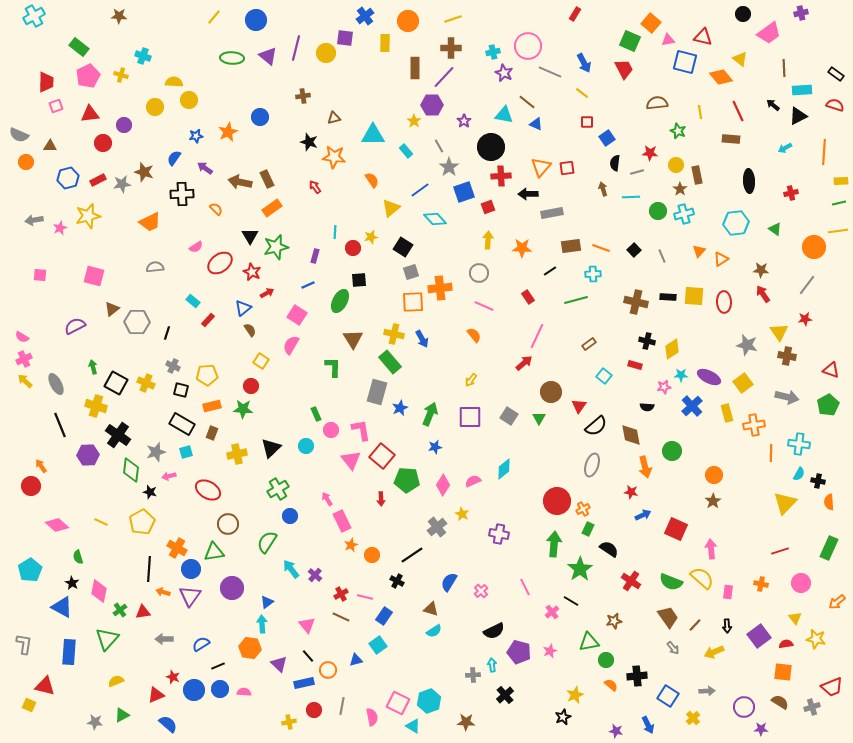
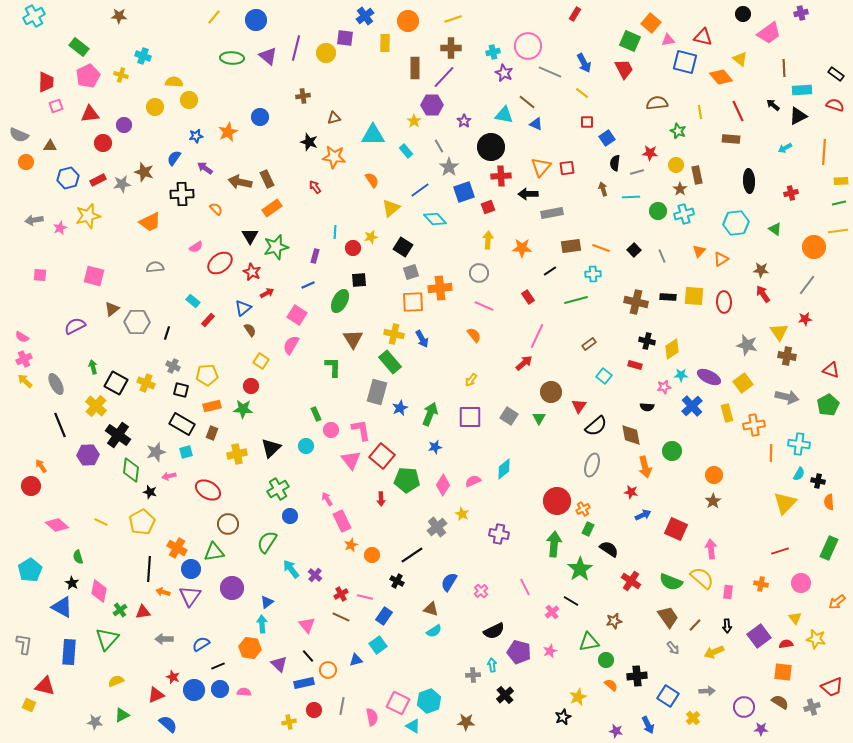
yellow cross at (96, 406): rotated 25 degrees clockwise
yellow star at (575, 695): moved 3 px right, 2 px down
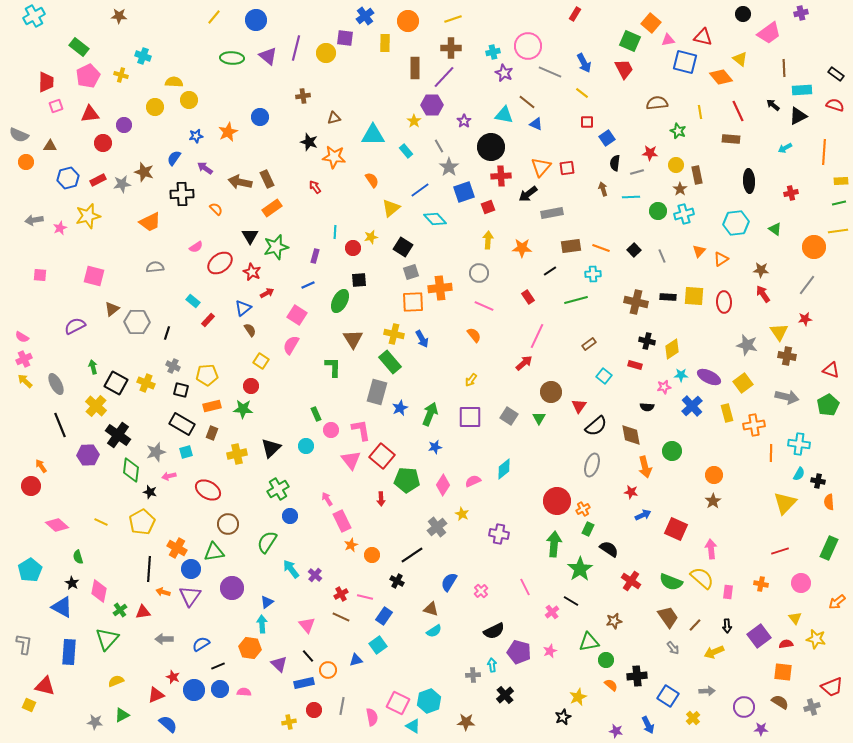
black arrow at (528, 194): rotated 36 degrees counterclockwise
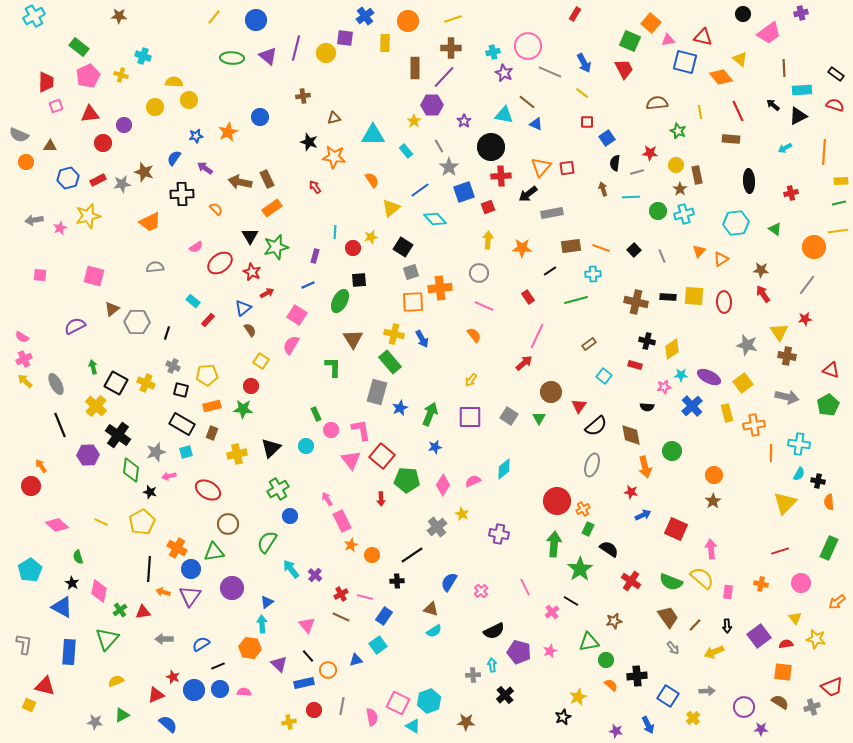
black cross at (397, 581): rotated 32 degrees counterclockwise
